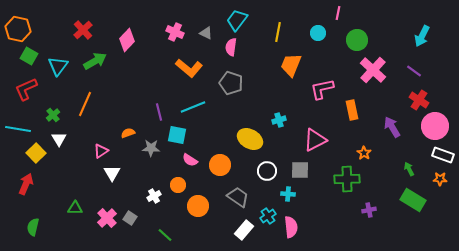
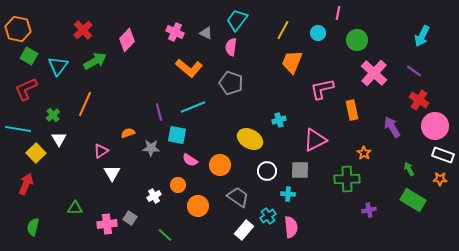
yellow line at (278, 32): moved 5 px right, 2 px up; rotated 18 degrees clockwise
orange trapezoid at (291, 65): moved 1 px right, 3 px up
pink cross at (373, 70): moved 1 px right, 3 px down
pink cross at (107, 218): moved 6 px down; rotated 36 degrees clockwise
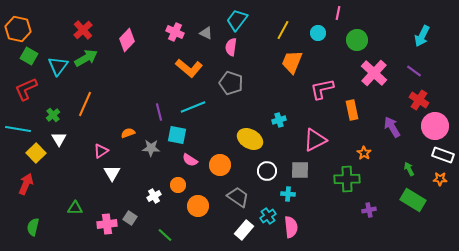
green arrow at (95, 61): moved 9 px left, 3 px up
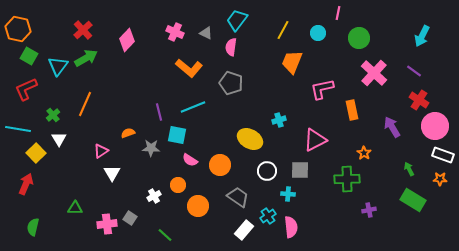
green circle at (357, 40): moved 2 px right, 2 px up
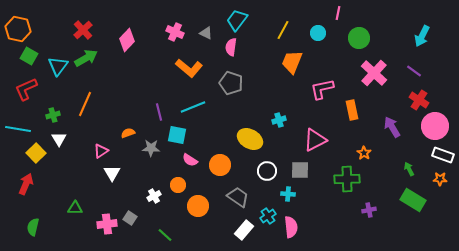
green cross at (53, 115): rotated 24 degrees clockwise
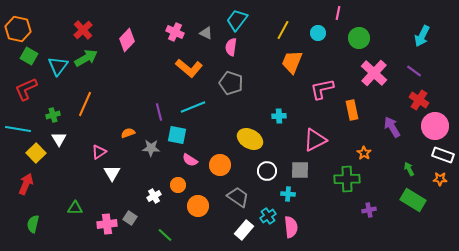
cyan cross at (279, 120): moved 4 px up; rotated 16 degrees clockwise
pink triangle at (101, 151): moved 2 px left, 1 px down
green semicircle at (33, 227): moved 3 px up
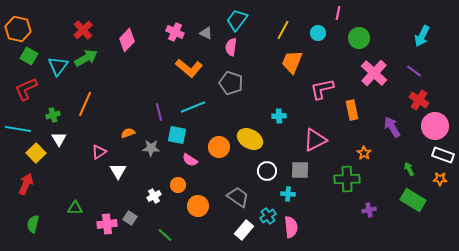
orange circle at (220, 165): moved 1 px left, 18 px up
white triangle at (112, 173): moved 6 px right, 2 px up
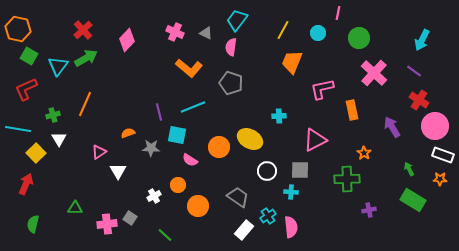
cyan arrow at (422, 36): moved 4 px down
cyan cross at (288, 194): moved 3 px right, 2 px up
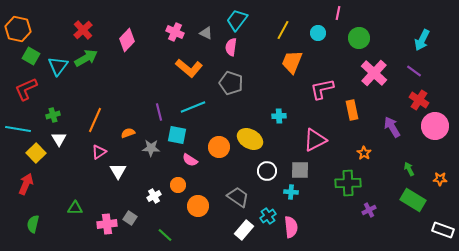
green square at (29, 56): moved 2 px right
orange line at (85, 104): moved 10 px right, 16 px down
white rectangle at (443, 155): moved 75 px down
green cross at (347, 179): moved 1 px right, 4 px down
purple cross at (369, 210): rotated 16 degrees counterclockwise
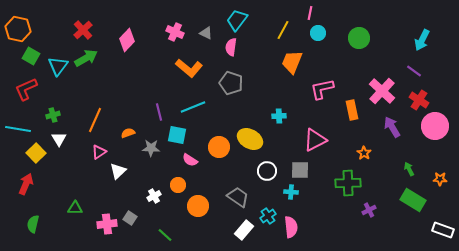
pink line at (338, 13): moved 28 px left
pink cross at (374, 73): moved 8 px right, 18 px down
white triangle at (118, 171): rotated 18 degrees clockwise
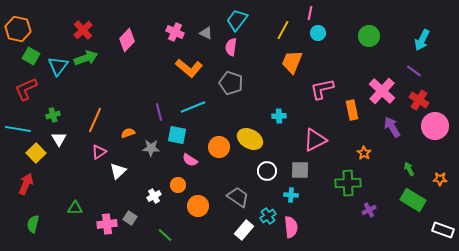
green circle at (359, 38): moved 10 px right, 2 px up
green arrow at (86, 58): rotated 10 degrees clockwise
cyan cross at (291, 192): moved 3 px down
